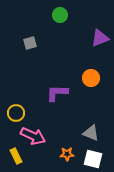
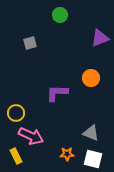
pink arrow: moved 2 px left
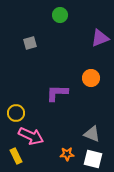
gray triangle: moved 1 px right, 1 px down
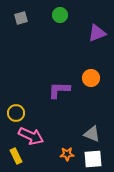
purple triangle: moved 3 px left, 5 px up
gray square: moved 9 px left, 25 px up
purple L-shape: moved 2 px right, 3 px up
white square: rotated 18 degrees counterclockwise
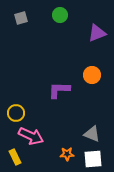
orange circle: moved 1 px right, 3 px up
yellow rectangle: moved 1 px left, 1 px down
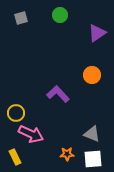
purple triangle: rotated 12 degrees counterclockwise
purple L-shape: moved 1 px left, 4 px down; rotated 45 degrees clockwise
pink arrow: moved 2 px up
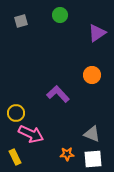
gray square: moved 3 px down
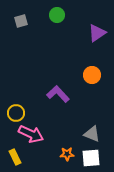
green circle: moved 3 px left
white square: moved 2 px left, 1 px up
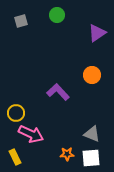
purple L-shape: moved 2 px up
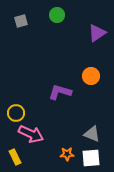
orange circle: moved 1 px left, 1 px down
purple L-shape: moved 2 px right; rotated 30 degrees counterclockwise
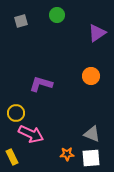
purple L-shape: moved 19 px left, 8 px up
yellow rectangle: moved 3 px left
